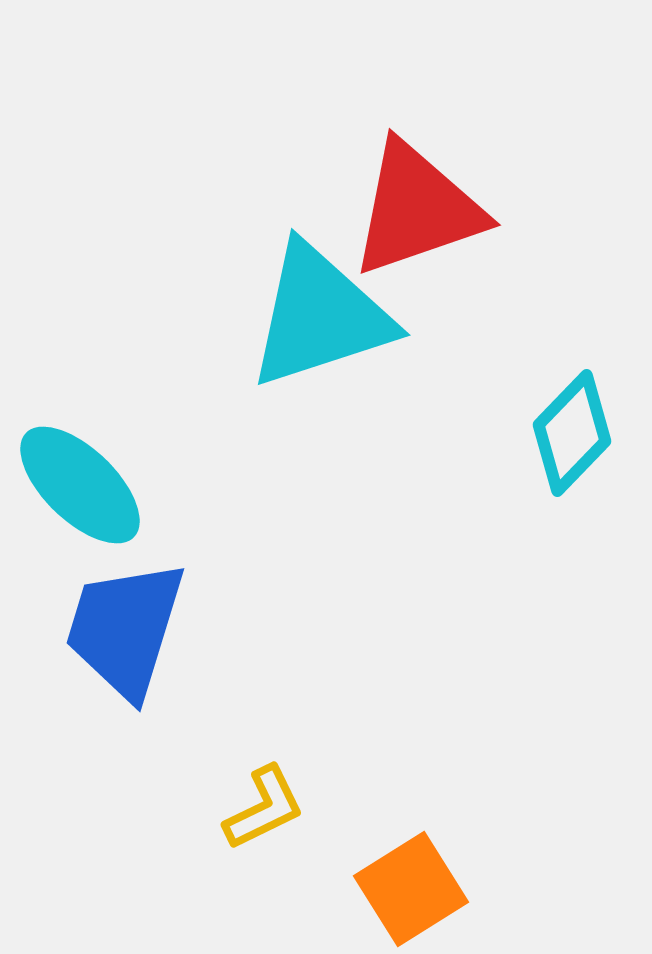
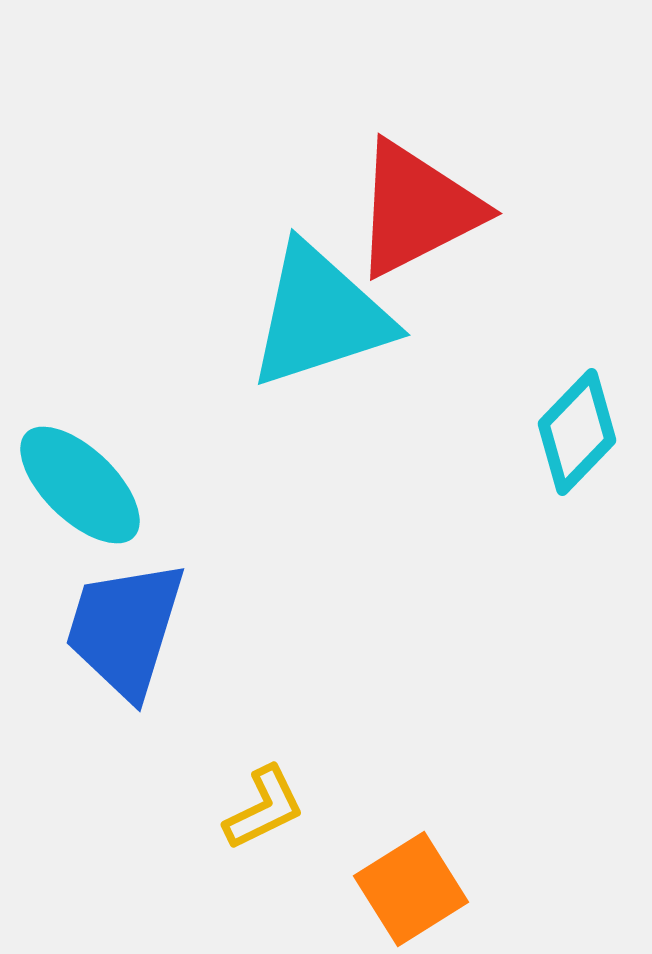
red triangle: rotated 8 degrees counterclockwise
cyan diamond: moved 5 px right, 1 px up
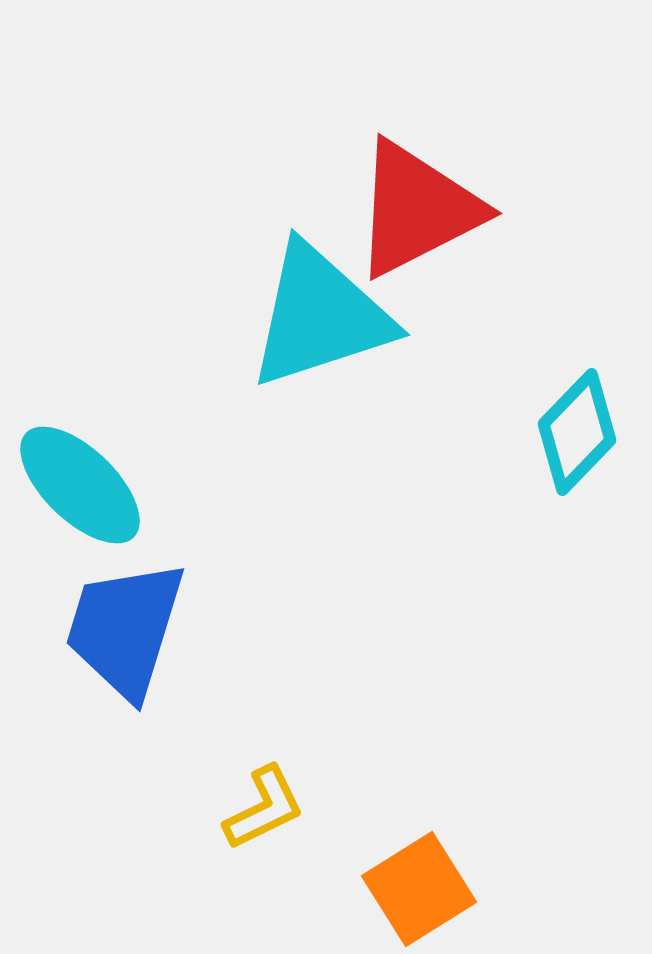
orange square: moved 8 px right
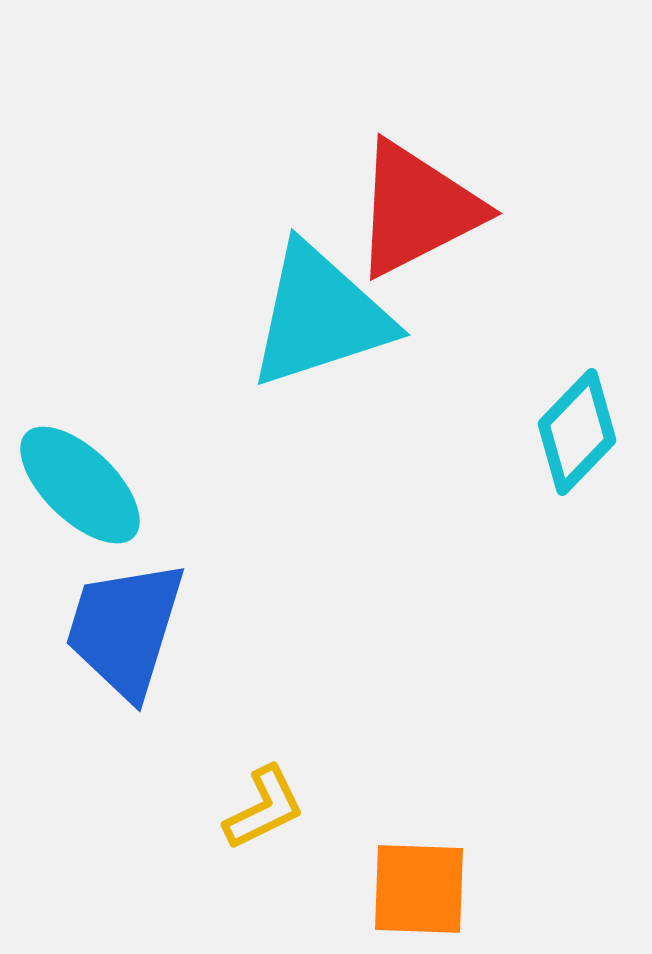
orange square: rotated 34 degrees clockwise
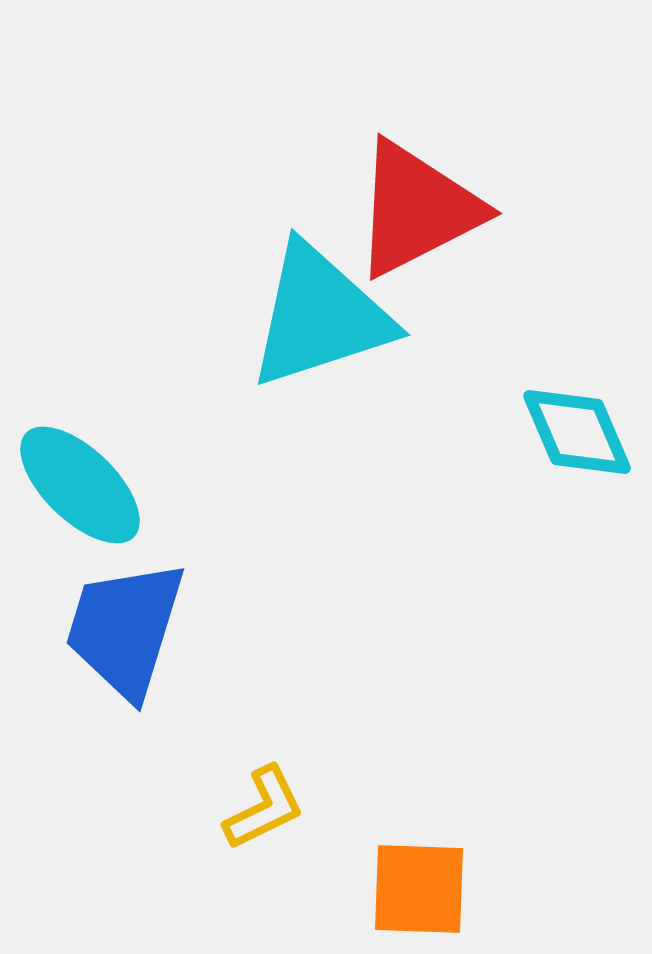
cyan diamond: rotated 67 degrees counterclockwise
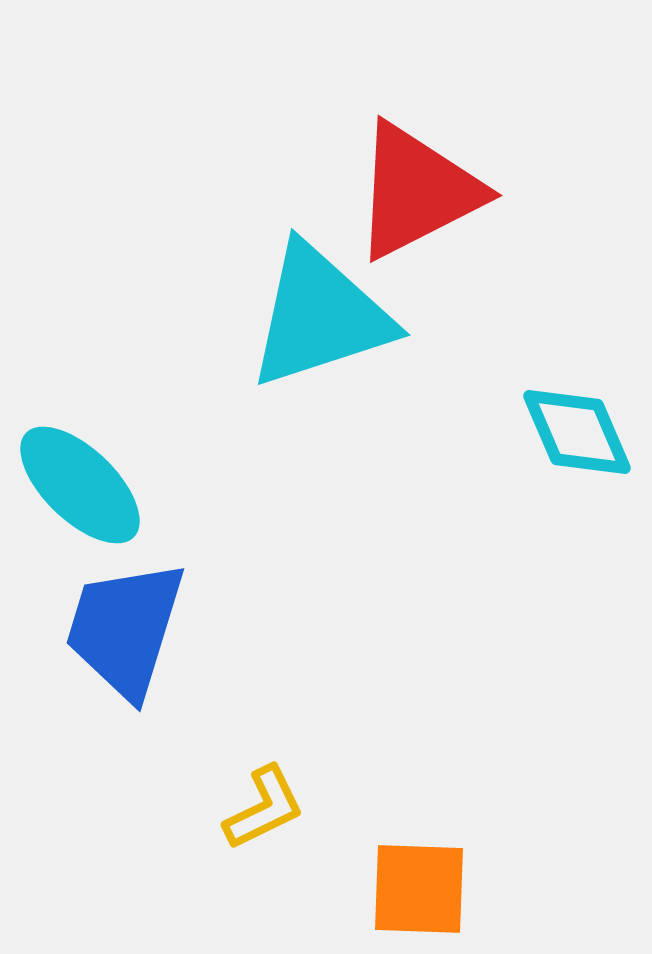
red triangle: moved 18 px up
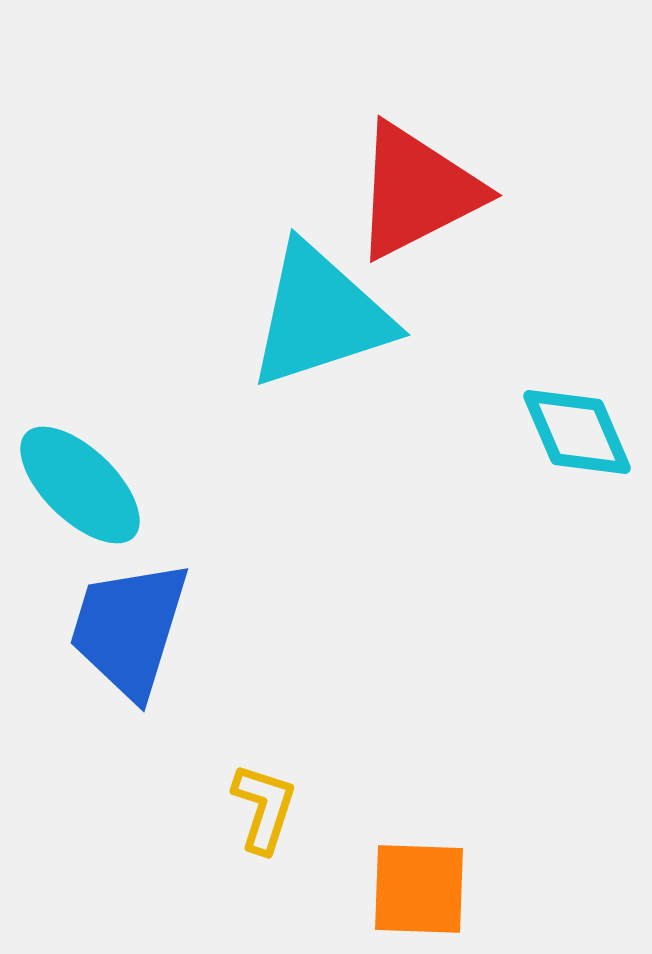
blue trapezoid: moved 4 px right
yellow L-shape: rotated 46 degrees counterclockwise
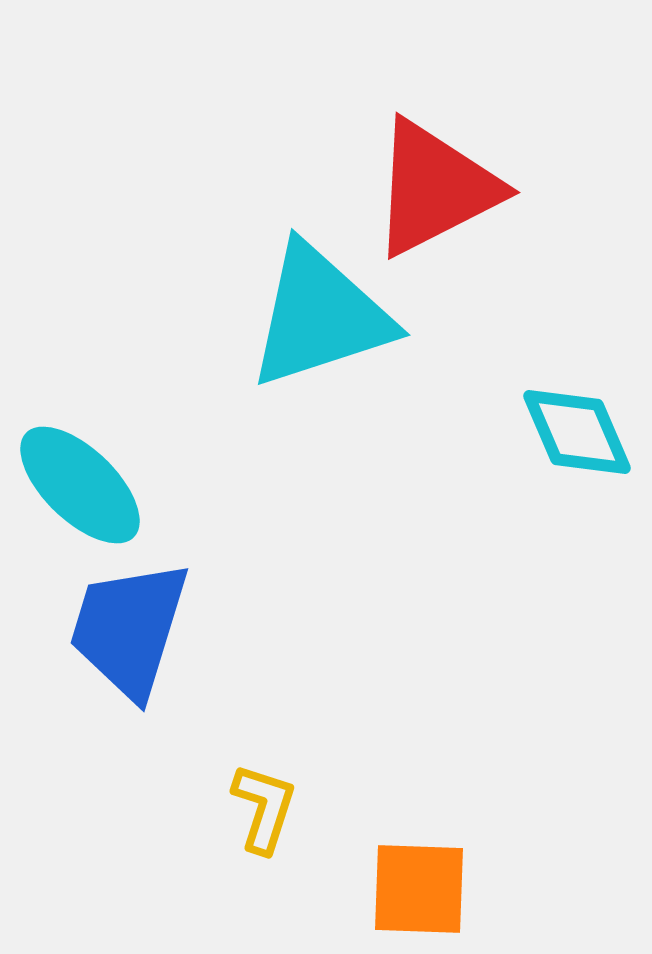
red triangle: moved 18 px right, 3 px up
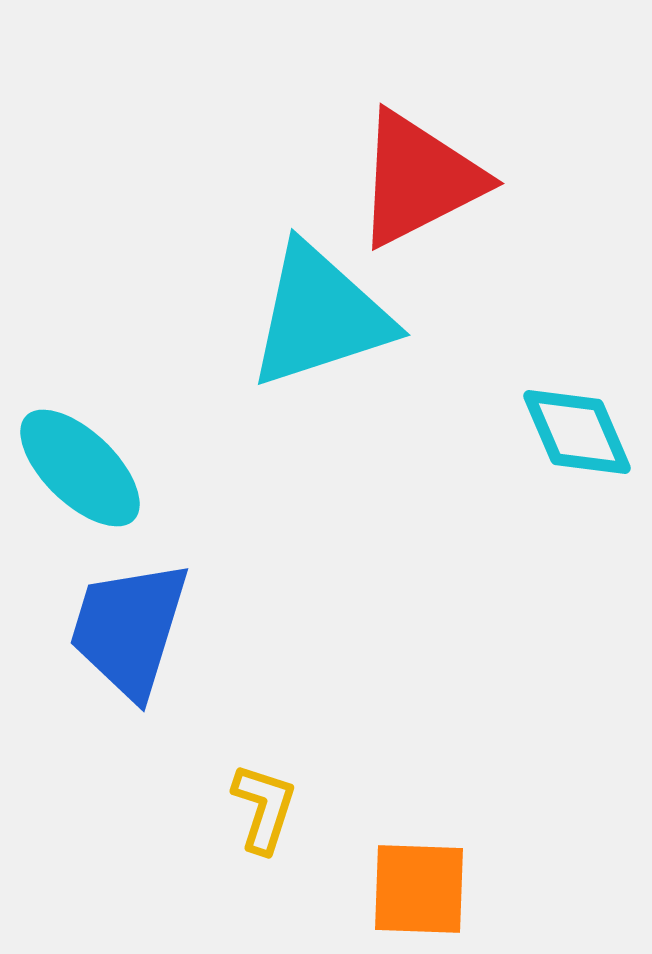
red triangle: moved 16 px left, 9 px up
cyan ellipse: moved 17 px up
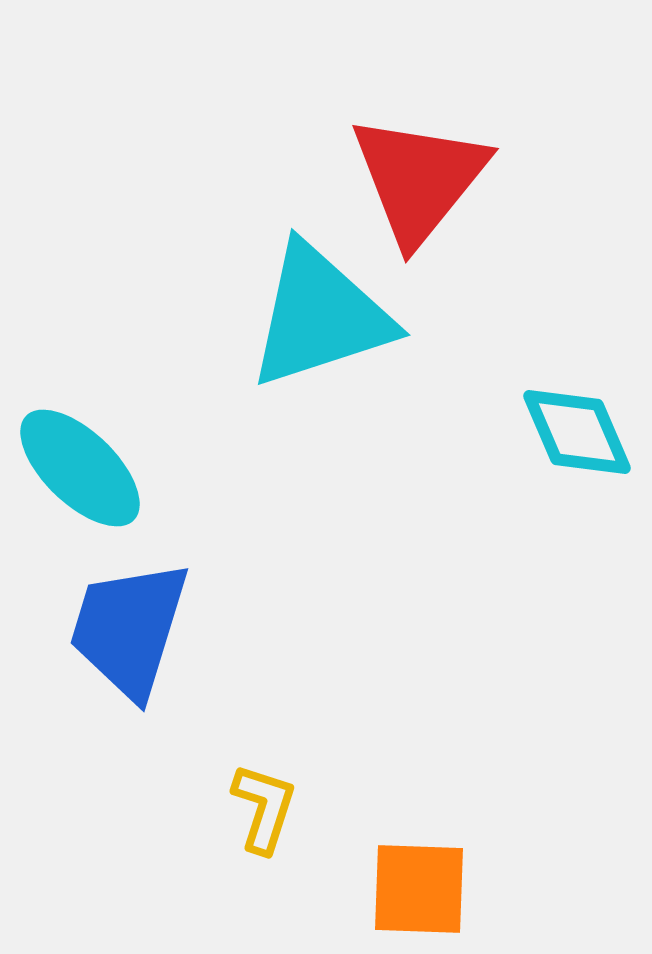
red triangle: rotated 24 degrees counterclockwise
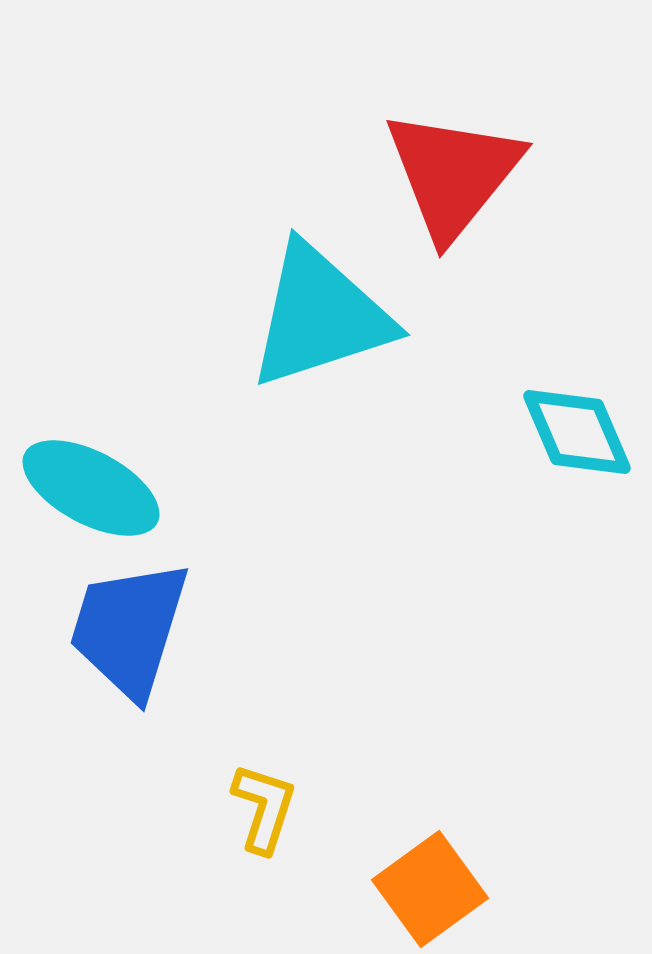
red triangle: moved 34 px right, 5 px up
cyan ellipse: moved 11 px right, 20 px down; rotated 16 degrees counterclockwise
orange square: moved 11 px right; rotated 38 degrees counterclockwise
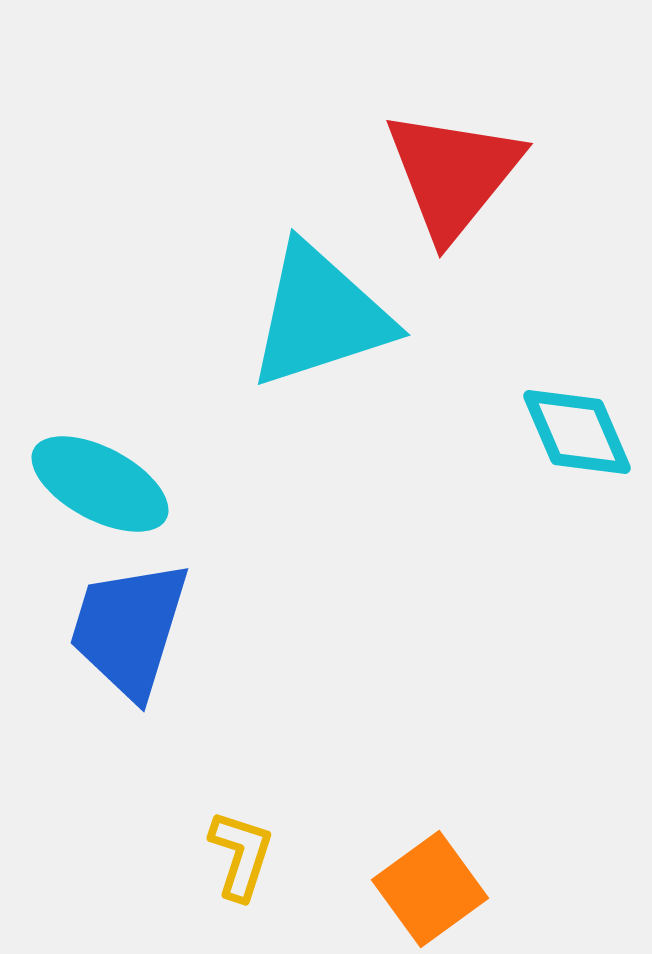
cyan ellipse: moved 9 px right, 4 px up
yellow L-shape: moved 23 px left, 47 px down
